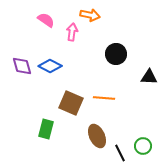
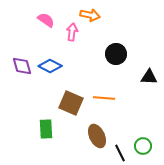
green rectangle: rotated 18 degrees counterclockwise
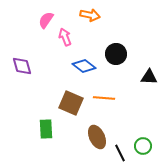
pink semicircle: rotated 90 degrees counterclockwise
pink arrow: moved 7 px left, 5 px down; rotated 30 degrees counterclockwise
blue diamond: moved 34 px right; rotated 10 degrees clockwise
brown ellipse: moved 1 px down
